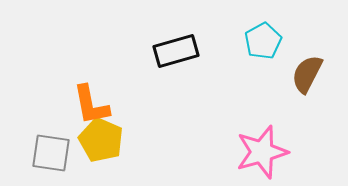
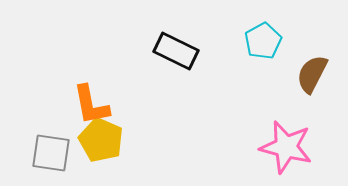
black rectangle: rotated 42 degrees clockwise
brown semicircle: moved 5 px right
pink star: moved 24 px right, 5 px up; rotated 30 degrees clockwise
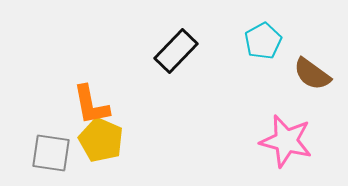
black rectangle: rotated 72 degrees counterclockwise
brown semicircle: rotated 81 degrees counterclockwise
pink star: moved 6 px up
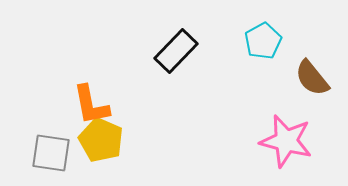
brown semicircle: moved 4 px down; rotated 15 degrees clockwise
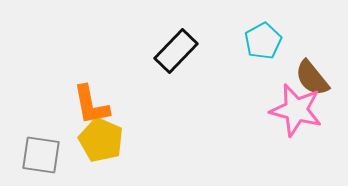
pink star: moved 10 px right, 31 px up
gray square: moved 10 px left, 2 px down
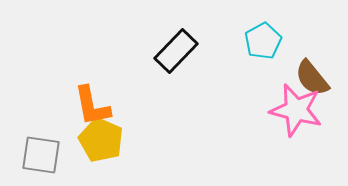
orange L-shape: moved 1 px right, 1 px down
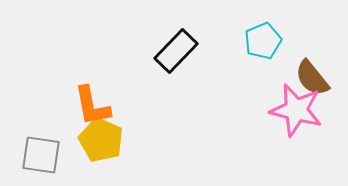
cyan pentagon: rotated 6 degrees clockwise
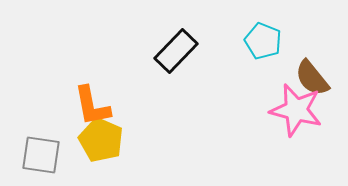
cyan pentagon: rotated 27 degrees counterclockwise
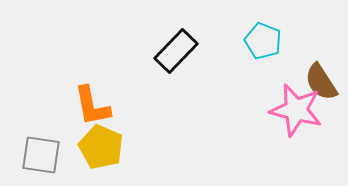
brown semicircle: moved 9 px right, 4 px down; rotated 6 degrees clockwise
yellow pentagon: moved 7 px down
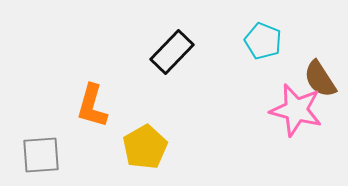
black rectangle: moved 4 px left, 1 px down
brown semicircle: moved 1 px left, 3 px up
orange L-shape: rotated 27 degrees clockwise
yellow pentagon: moved 44 px right; rotated 18 degrees clockwise
gray square: rotated 12 degrees counterclockwise
